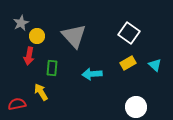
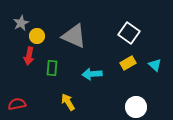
gray triangle: rotated 24 degrees counterclockwise
yellow arrow: moved 27 px right, 10 px down
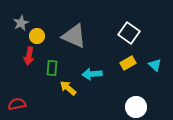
yellow arrow: moved 14 px up; rotated 18 degrees counterclockwise
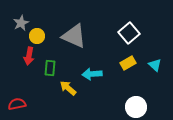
white square: rotated 15 degrees clockwise
green rectangle: moved 2 px left
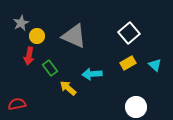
green rectangle: rotated 42 degrees counterclockwise
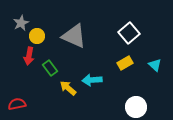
yellow rectangle: moved 3 px left
cyan arrow: moved 6 px down
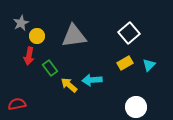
gray triangle: rotated 32 degrees counterclockwise
cyan triangle: moved 6 px left; rotated 32 degrees clockwise
yellow arrow: moved 1 px right, 3 px up
